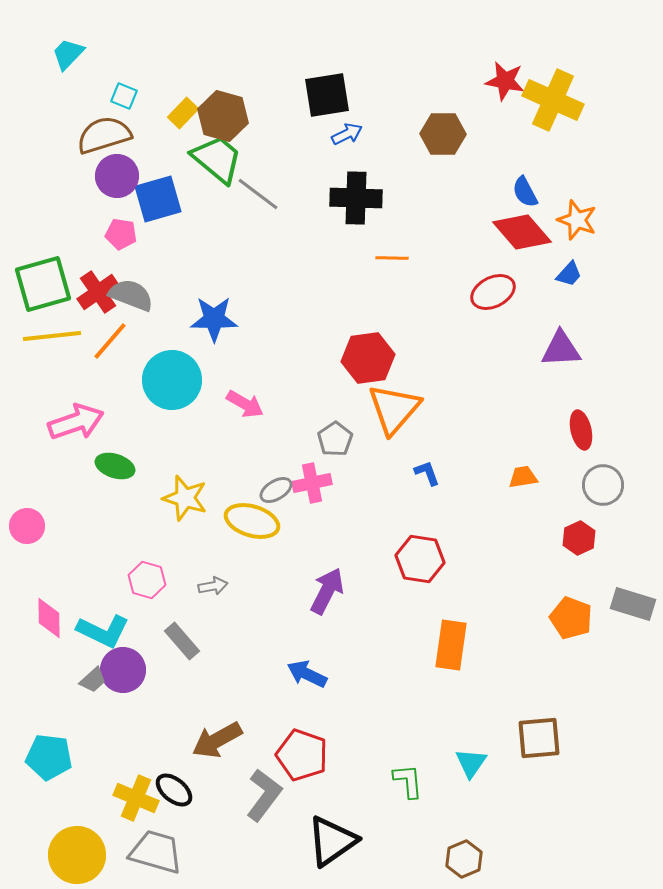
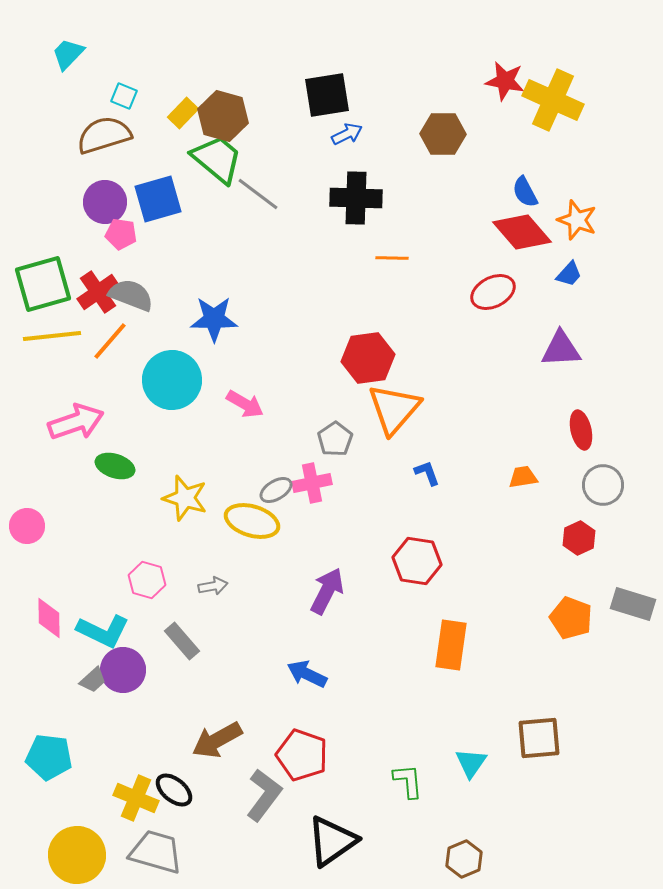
purple circle at (117, 176): moved 12 px left, 26 px down
red hexagon at (420, 559): moved 3 px left, 2 px down
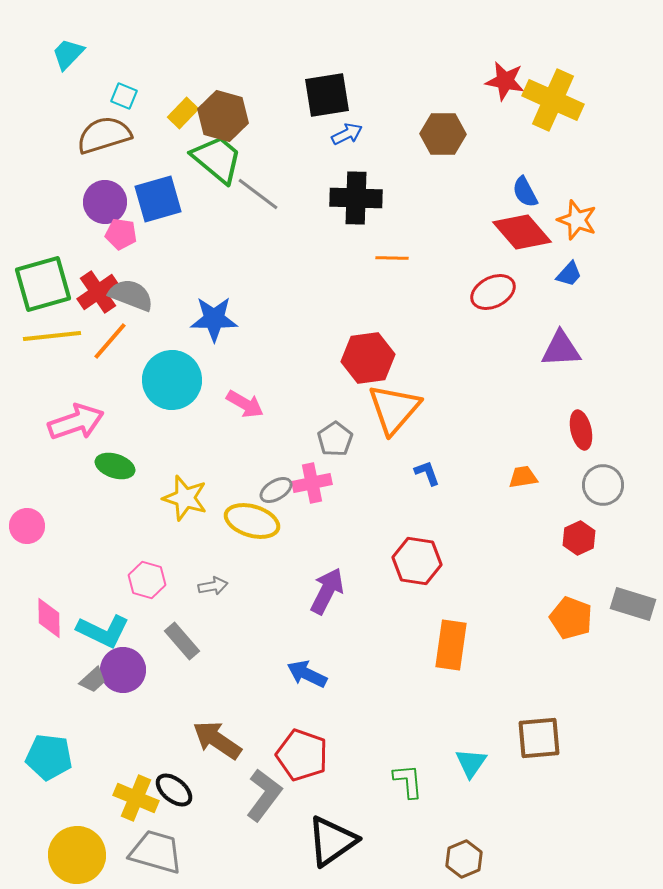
brown arrow at (217, 740): rotated 63 degrees clockwise
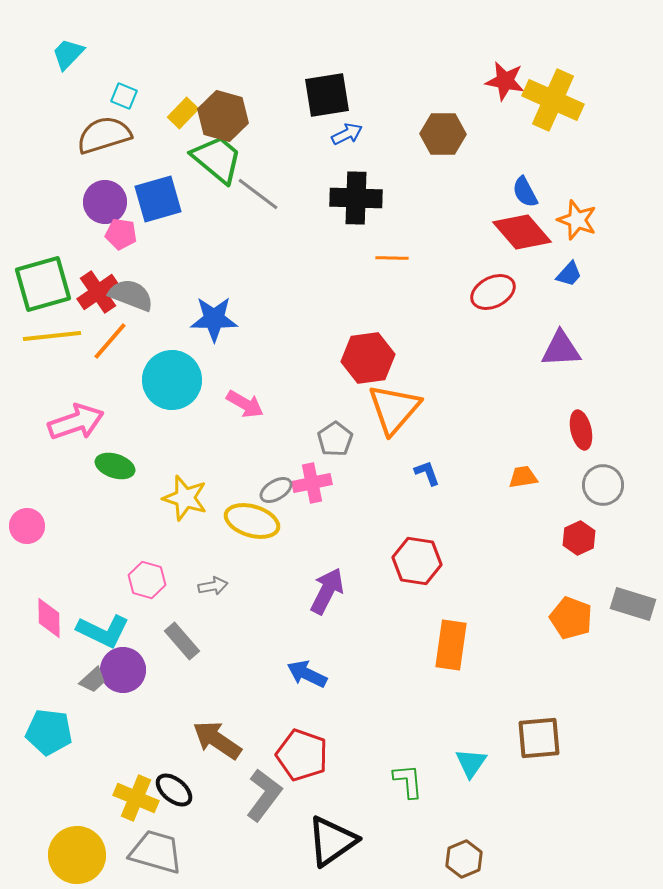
cyan pentagon at (49, 757): moved 25 px up
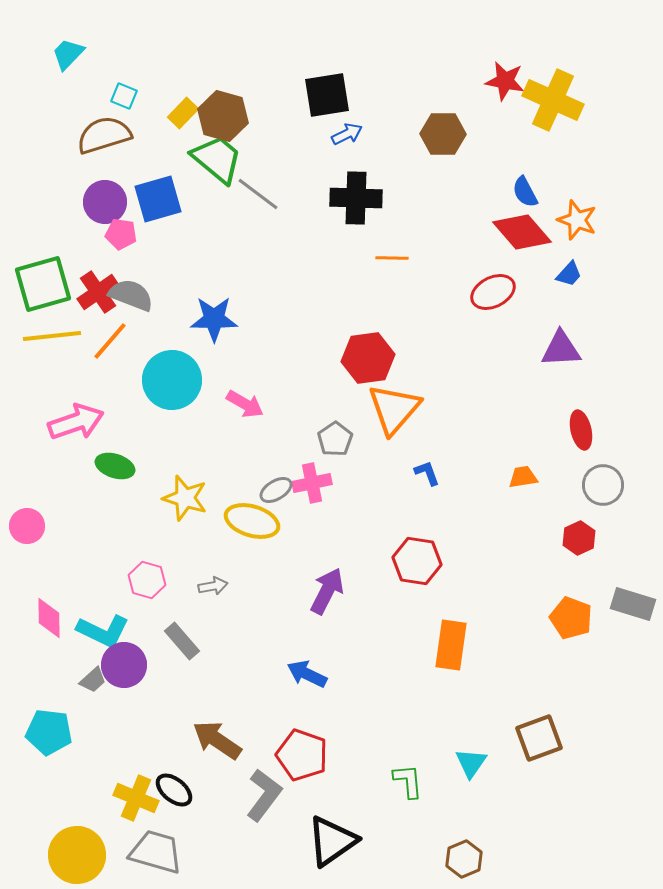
purple circle at (123, 670): moved 1 px right, 5 px up
brown square at (539, 738): rotated 15 degrees counterclockwise
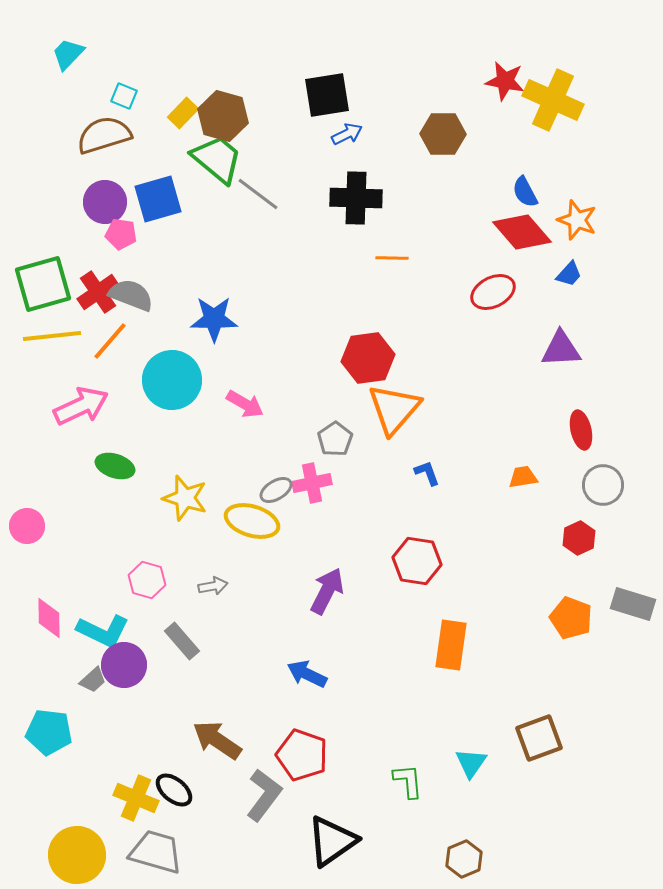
pink arrow at (76, 422): moved 5 px right, 16 px up; rotated 6 degrees counterclockwise
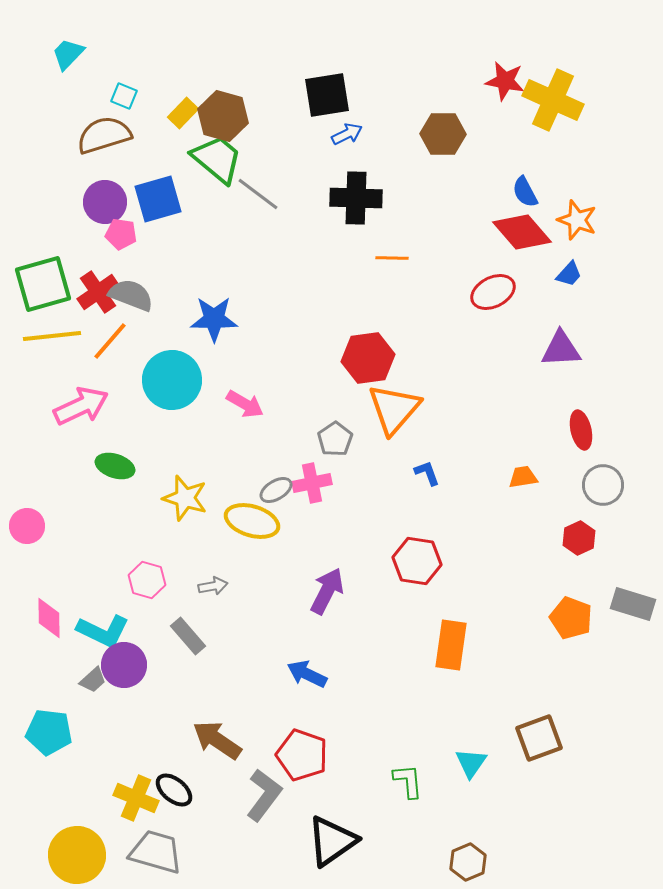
gray rectangle at (182, 641): moved 6 px right, 5 px up
brown hexagon at (464, 859): moved 4 px right, 3 px down
